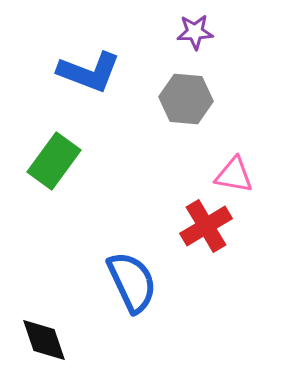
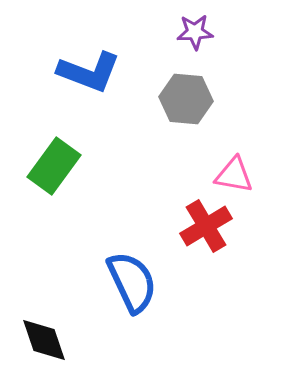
green rectangle: moved 5 px down
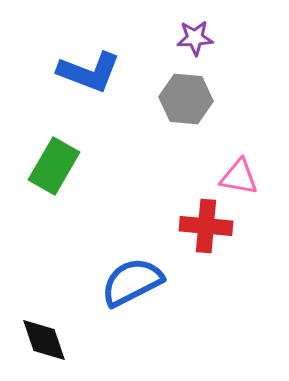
purple star: moved 6 px down
green rectangle: rotated 6 degrees counterclockwise
pink triangle: moved 5 px right, 2 px down
red cross: rotated 36 degrees clockwise
blue semicircle: rotated 92 degrees counterclockwise
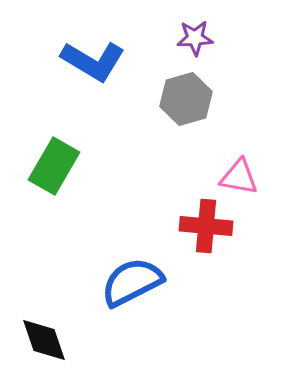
blue L-shape: moved 4 px right, 11 px up; rotated 10 degrees clockwise
gray hexagon: rotated 21 degrees counterclockwise
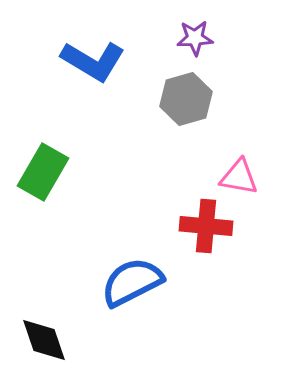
green rectangle: moved 11 px left, 6 px down
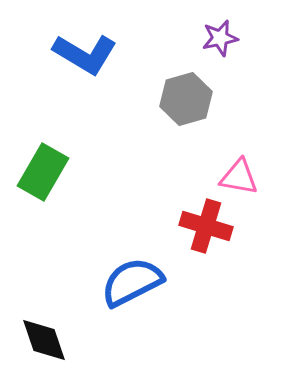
purple star: moved 25 px right; rotated 9 degrees counterclockwise
blue L-shape: moved 8 px left, 7 px up
red cross: rotated 12 degrees clockwise
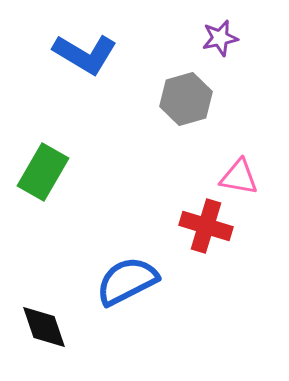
blue semicircle: moved 5 px left, 1 px up
black diamond: moved 13 px up
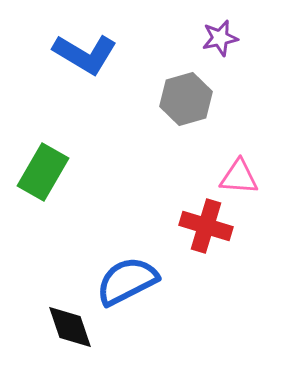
pink triangle: rotated 6 degrees counterclockwise
black diamond: moved 26 px right
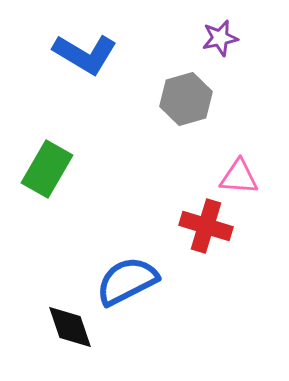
green rectangle: moved 4 px right, 3 px up
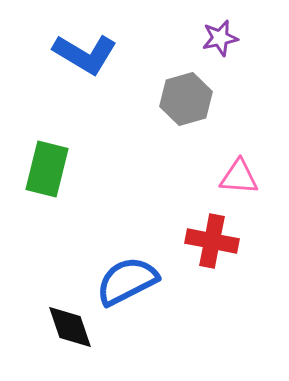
green rectangle: rotated 16 degrees counterclockwise
red cross: moved 6 px right, 15 px down; rotated 6 degrees counterclockwise
